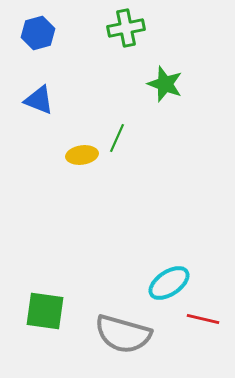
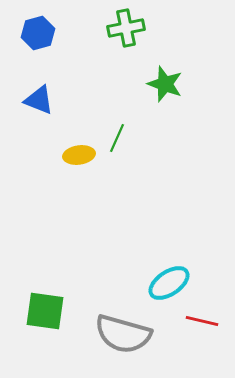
yellow ellipse: moved 3 px left
red line: moved 1 px left, 2 px down
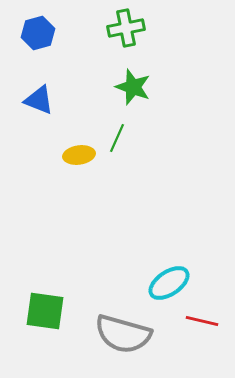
green star: moved 32 px left, 3 px down
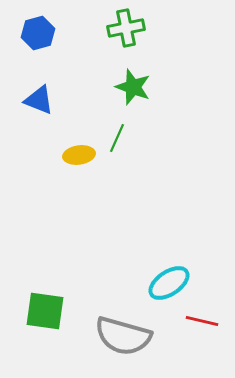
gray semicircle: moved 2 px down
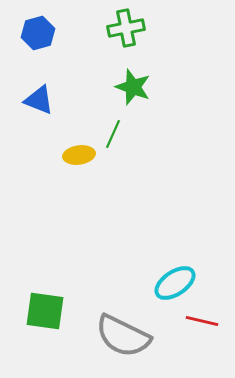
green line: moved 4 px left, 4 px up
cyan ellipse: moved 6 px right
gray semicircle: rotated 10 degrees clockwise
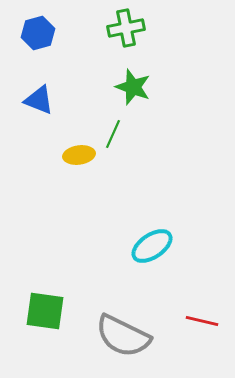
cyan ellipse: moved 23 px left, 37 px up
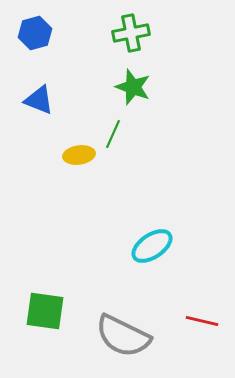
green cross: moved 5 px right, 5 px down
blue hexagon: moved 3 px left
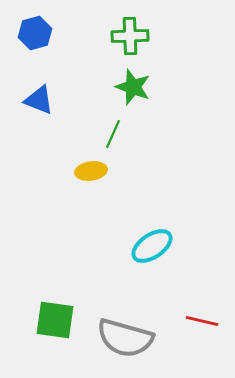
green cross: moved 1 px left, 3 px down; rotated 9 degrees clockwise
yellow ellipse: moved 12 px right, 16 px down
green square: moved 10 px right, 9 px down
gray semicircle: moved 2 px right, 2 px down; rotated 10 degrees counterclockwise
